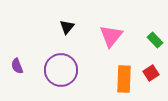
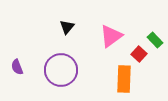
pink triangle: rotated 15 degrees clockwise
purple semicircle: moved 1 px down
red square: moved 12 px left, 19 px up; rotated 14 degrees counterclockwise
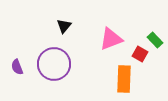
black triangle: moved 3 px left, 1 px up
pink triangle: moved 3 px down; rotated 15 degrees clockwise
red square: moved 1 px right; rotated 14 degrees counterclockwise
purple circle: moved 7 px left, 6 px up
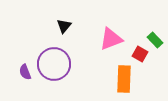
purple semicircle: moved 8 px right, 5 px down
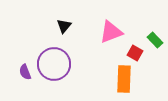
pink triangle: moved 7 px up
red square: moved 5 px left, 1 px up
